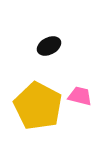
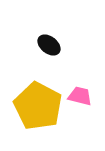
black ellipse: moved 1 px up; rotated 65 degrees clockwise
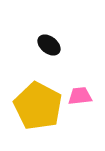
pink trapezoid: rotated 20 degrees counterclockwise
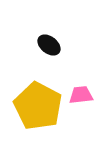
pink trapezoid: moved 1 px right, 1 px up
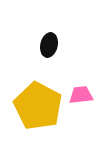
black ellipse: rotated 65 degrees clockwise
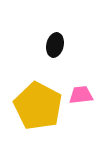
black ellipse: moved 6 px right
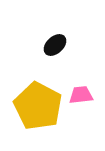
black ellipse: rotated 35 degrees clockwise
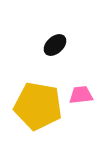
yellow pentagon: rotated 18 degrees counterclockwise
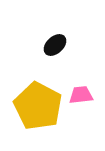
yellow pentagon: rotated 18 degrees clockwise
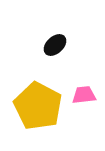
pink trapezoid: moved 3 px right
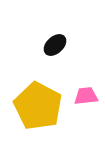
pink trapezoid: moved 2 px right, 1 px down
